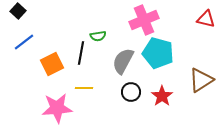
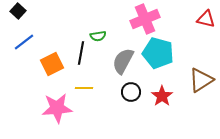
pink cross: moved 1 px right, 1 px up
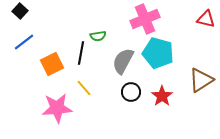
black square: moved 2 px right
yellow line: rotated 48 degrees clockwise
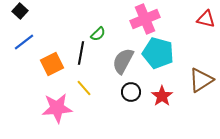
green semicircle: moved 2 px up; rotated 35 degrees counterclockwise
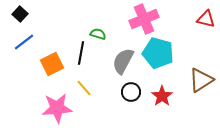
black square: moved 3 px down
pink cross: moved 1 px left
green semicircle: rotated 119 degrees counterclockwise
